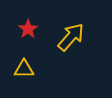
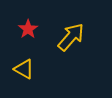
yellow triangle: rotated 30 degrees clockwise
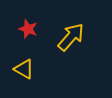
red star: rotated 18 degrees counterclockwise
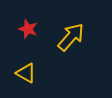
yellow triangle: moved 2 px right, 4 px down
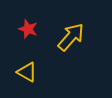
yellow triangle: moved 1 px right, 1 px up
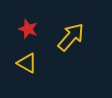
yellow triangle: moved 9 px up
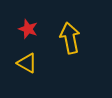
yellow arrow: moved 1 px left, 1 px down; rotated 52 degrees counterclockwise
